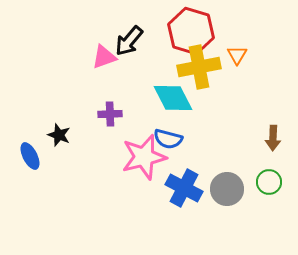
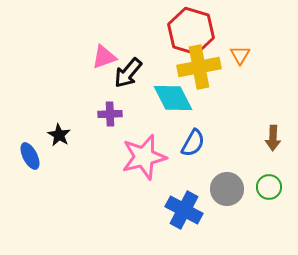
black arrow: moved 1 px left, 32 px down
orange triangle: moved 3 px right
black star: rotated 10 degrees clockwise
blue semicircle: moved 25 px right, 4 px down; rotated 76 degrees counterclockwise
green circle: moved 5 px down
blue cross: moved 22 px down
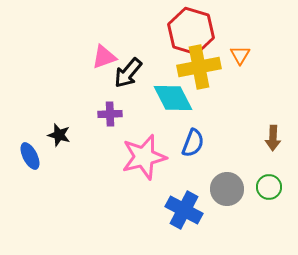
black star: rotated 15 degrees counterclockwise
blue semicircle: rotated 8 degrees counterclockwise
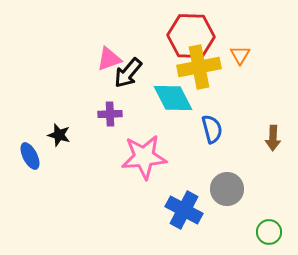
red hexagon: moved 5 px down; rotated 15 degrees counterclockwise
pink triangle: moved 5 px right, 2 px down
blue semicircle: moved 19 px right, 14 px up; rotated 36 degrees counterclockwise
pink star: rotated 9 degrees clockwise
green circle: moved 45 px down
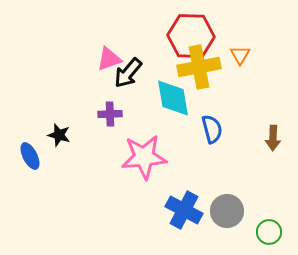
cyan diamond: rotated 18 degrees clockwise
gray circle: moved 22 px down
